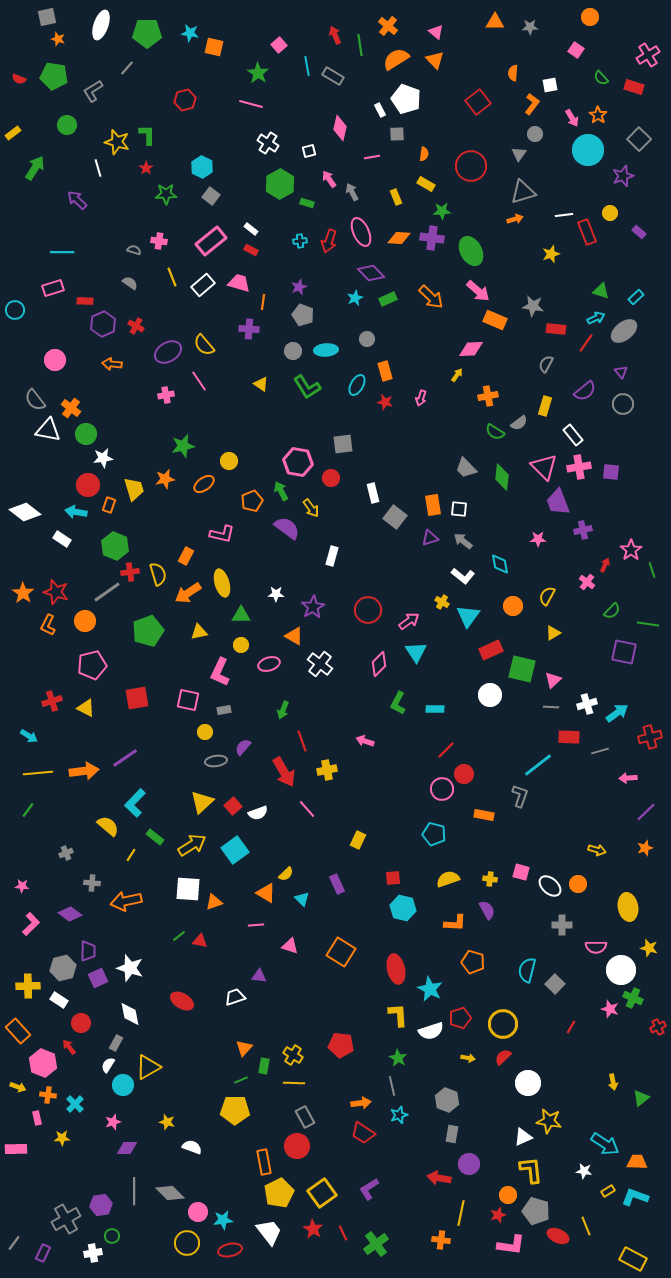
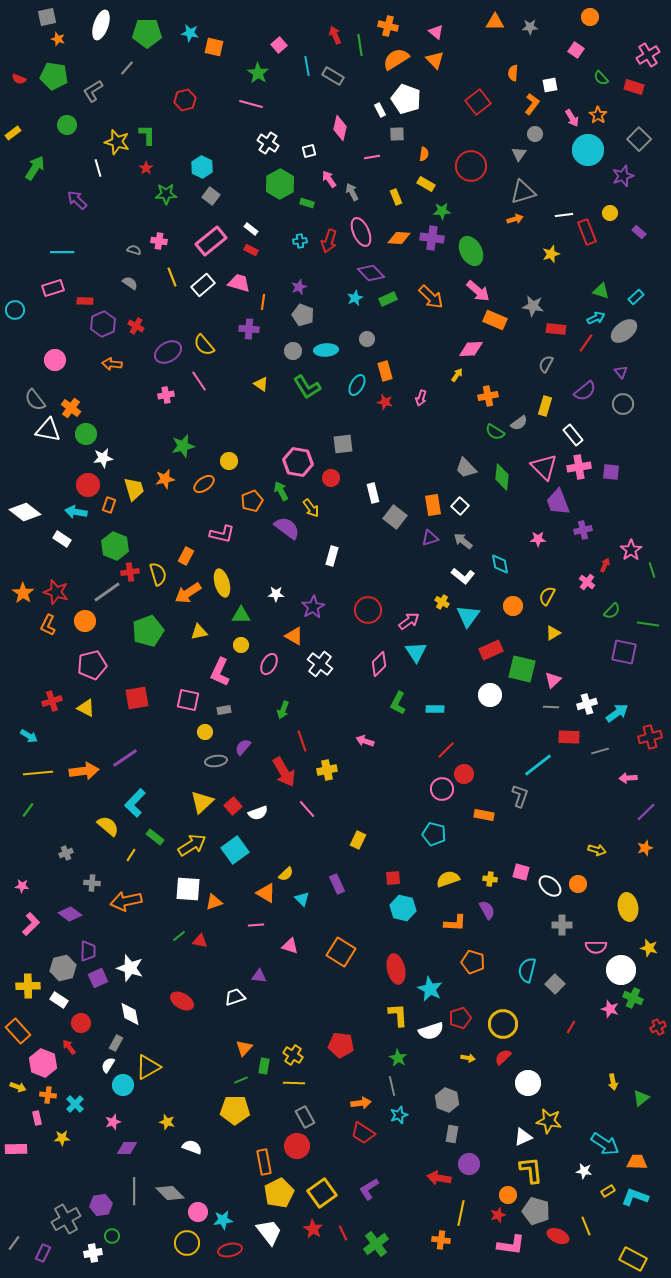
orange cross at (388, 26): rotated 24 degrees counterclockwise
white square at (459, 509): moved 1 px right, 3 px up; rotated 36 degrees clockwise
pink ellipse at (269, 664): rotated 45 degrees counterclockwise
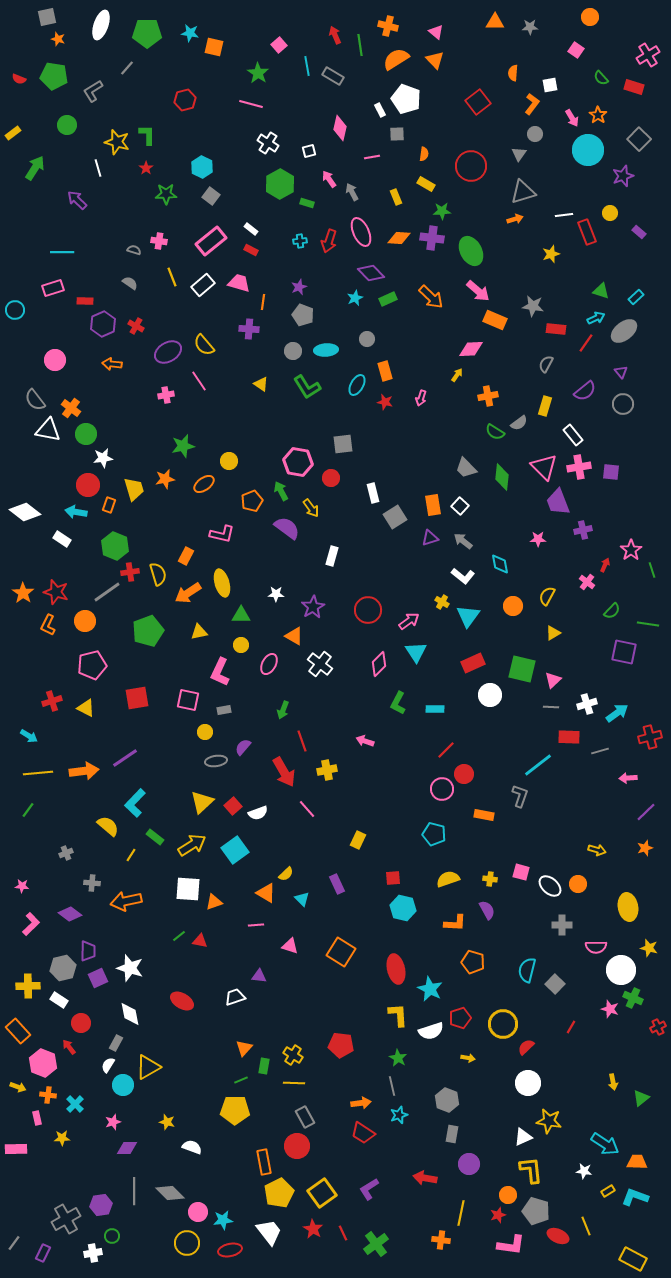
gray square at (395, 517): rotated 20 degrees clockwise
red rectangle at (491, 650): moved 18 px left, 13 px down
red semicircle at (503, 1057): moved 23 px right, 10 px up
red arrow at (439, 1178): moved 14 px left
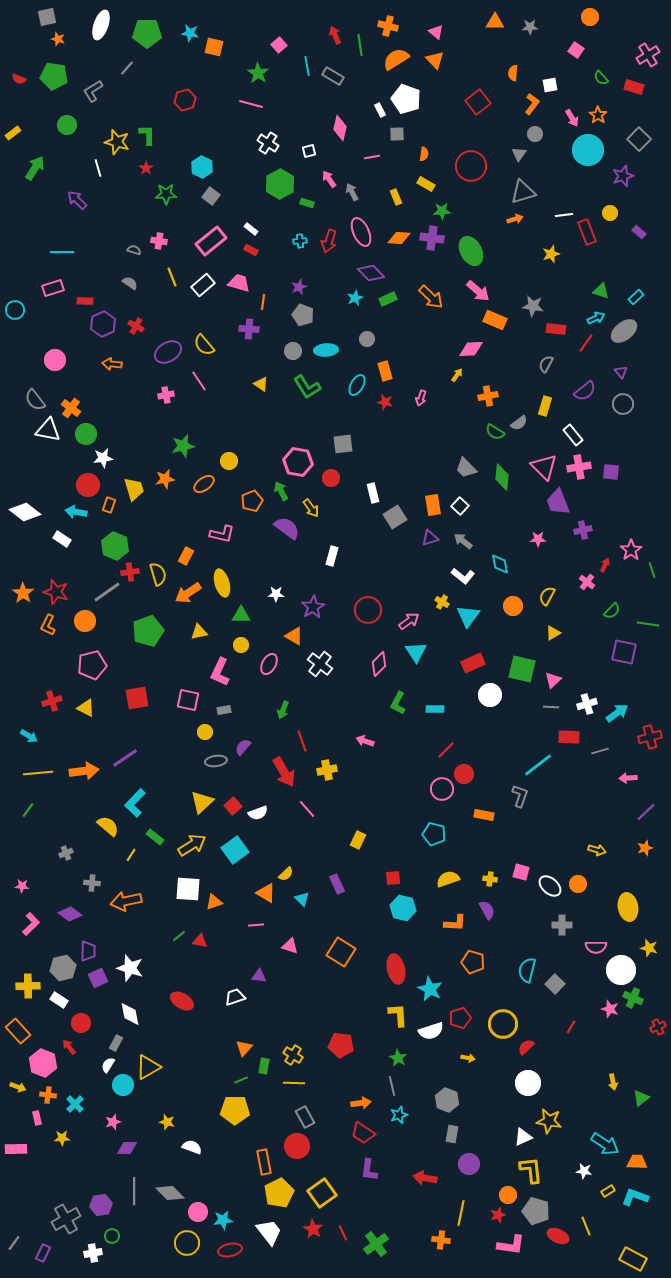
purple L-shape at (369, 1189): moved 19 px up; rotated 50 degrees counterclockwise
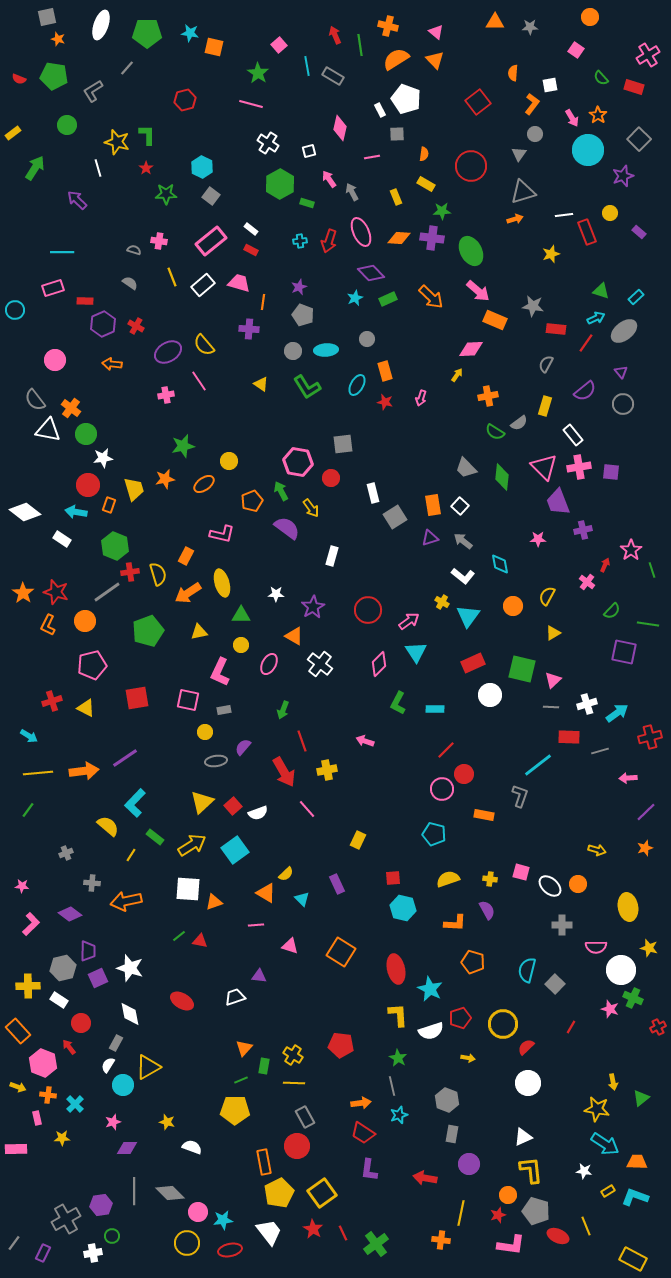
yellow star at (549, 1121): moved 48 px right, 12 px up
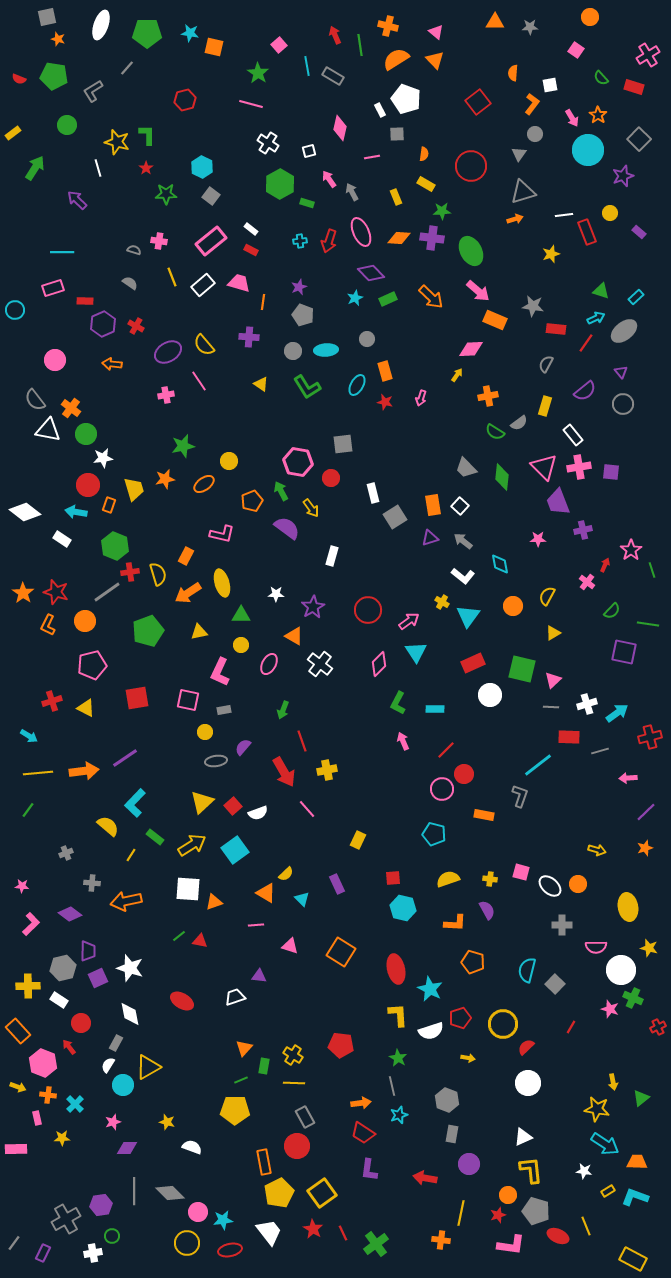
purple cross at (249, 329): moved 8 px down
pink arrow at (365, 741): moved 38 px right; rotated 48 degrees clockwise
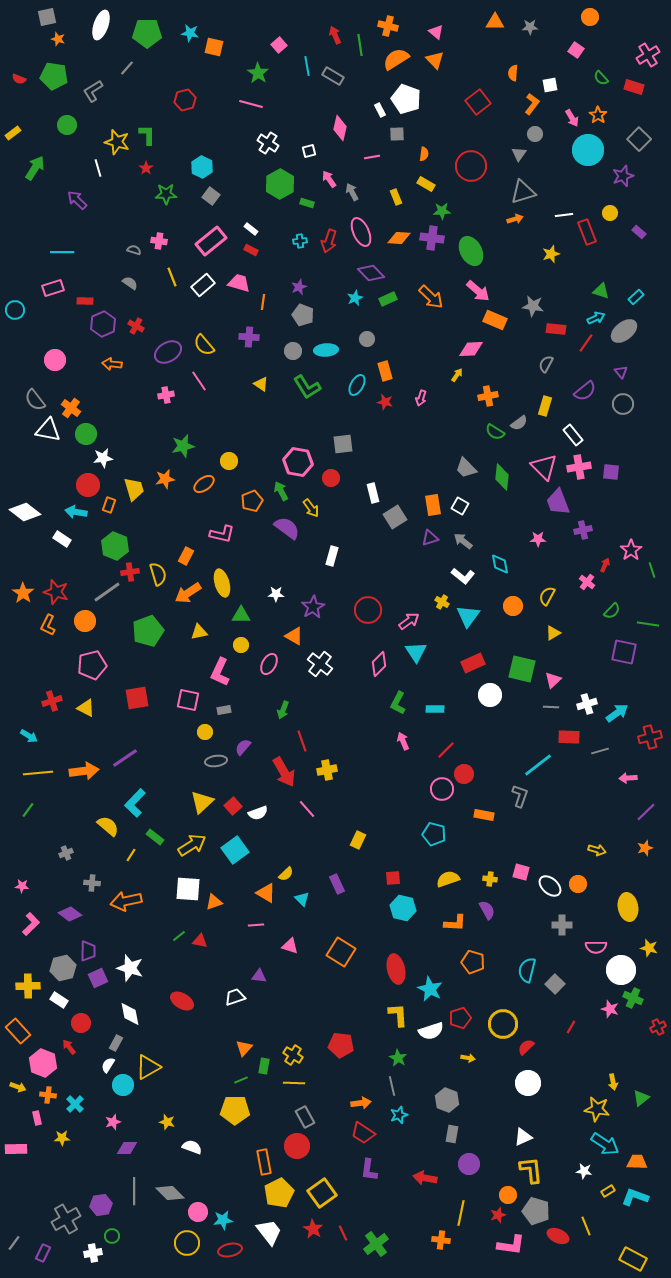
white square at (460, 506): rotated 12 degrees counterclockwise
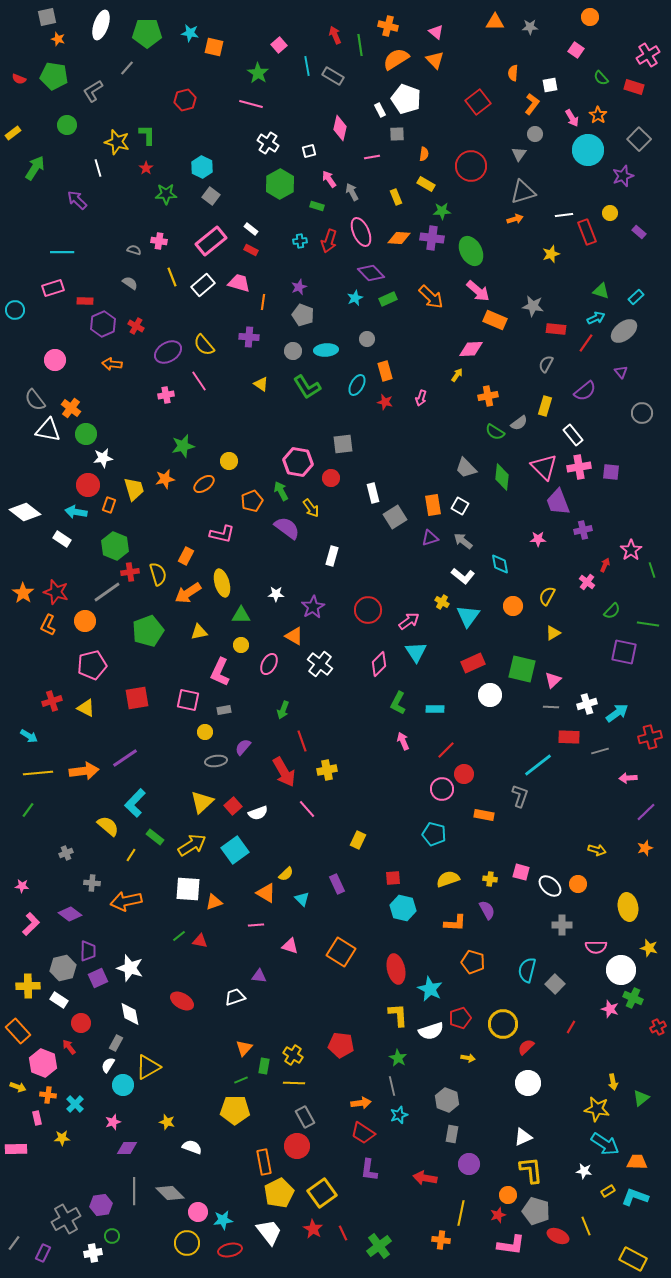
green rectangle at (307, 203): moved 10 px right, 3 px down
gray circle at (623, 404): moved 19 px right, 9 px down
green cross at (376, 1244): moved 3 px right, 2 px down
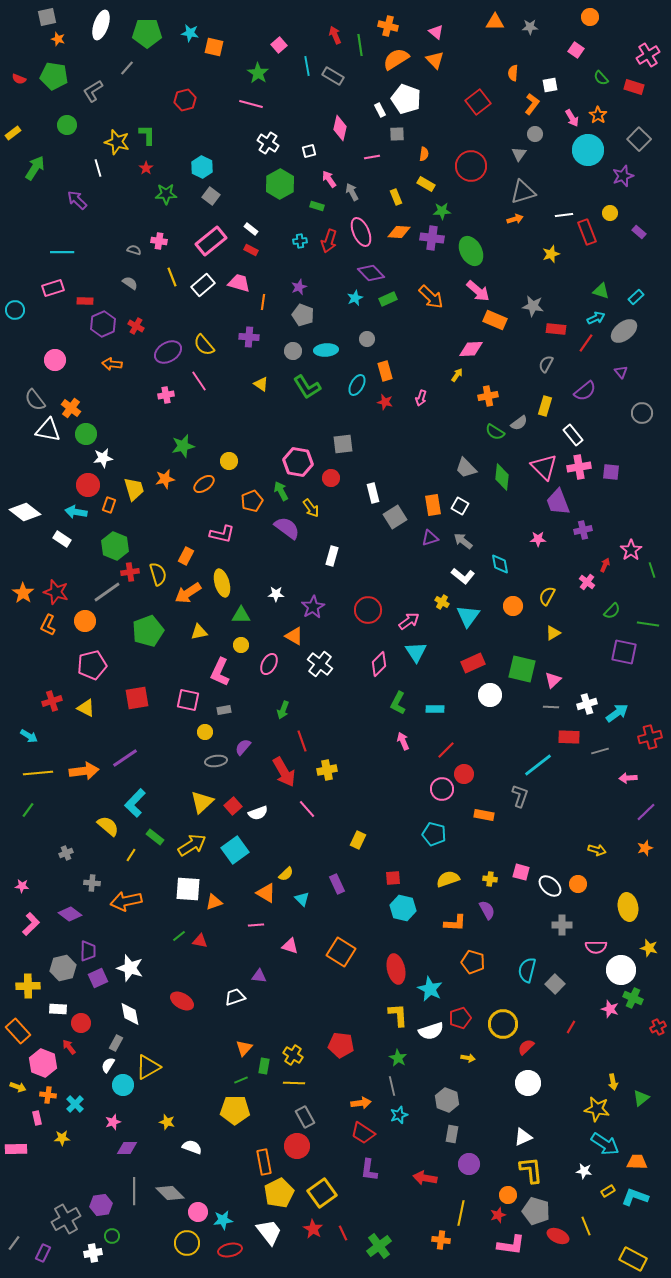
orange diamond at (399, 238): moved 6 px up
white rectangle at (59, 1000): moved 1 px left, 9 px down; rotated 30 degrees counterclockwise
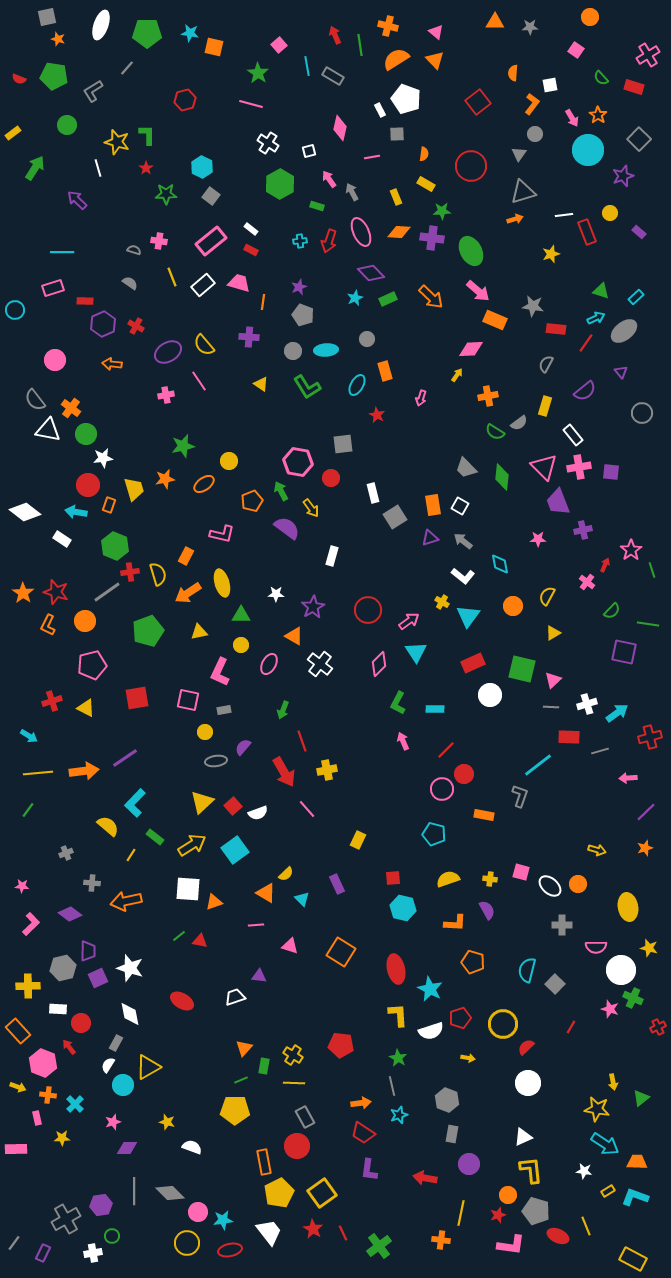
red star at (385, 402): moved 8 px left, 13 px down; rotated 14 degrees clockwise
